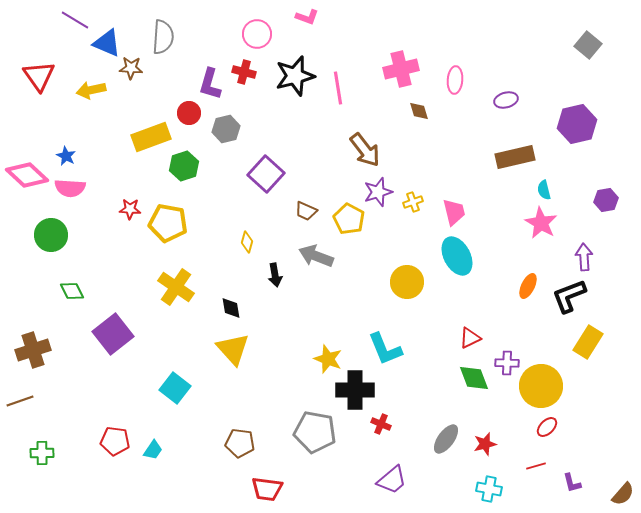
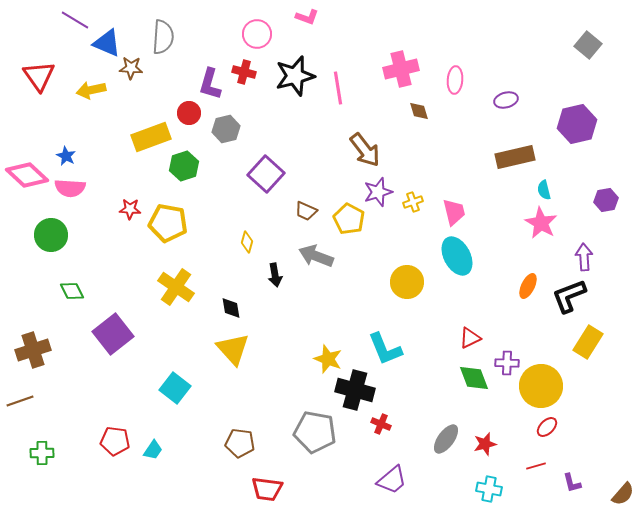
black cross at (355, 390): rotated 15 degrees clockwise
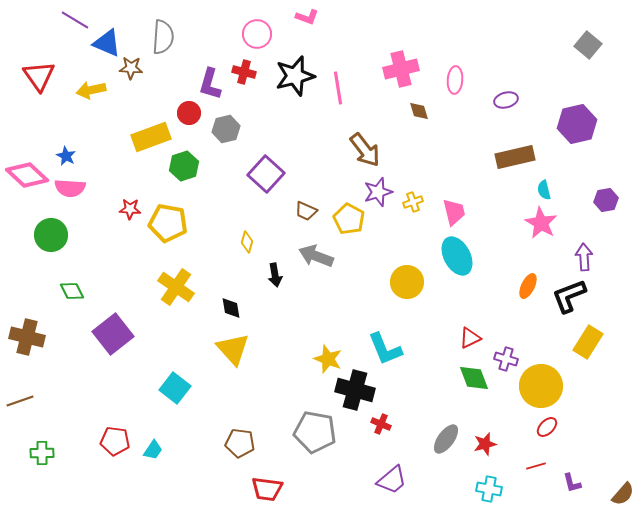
brown cross at (33, 350): moved 6 px left, 13 px up; rotated 32 degrees clockwise
purple cross at (507, 363): moved 1 px left, 4 px up; rotated 15 degrees clockwise
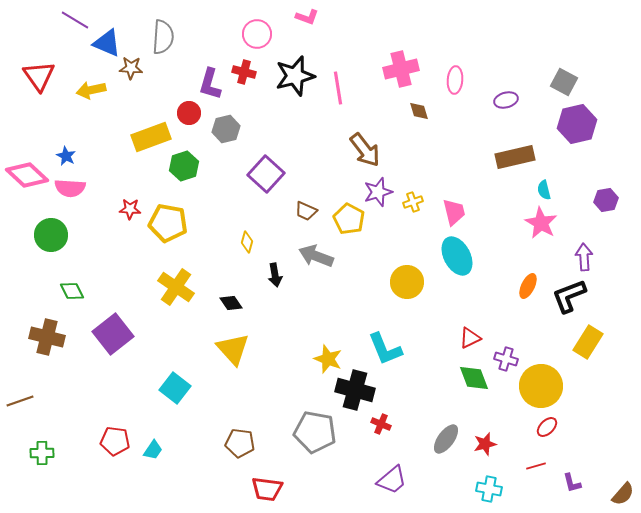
gray square at (588, 45): moved 24 px left, 37 px down; rotated 12 degrees counterclockwise
black diamond at (231, 308): moved 5 px up; rotated 25 degrees counterclockwise
brown cross at (27, 337): moved 20 px right
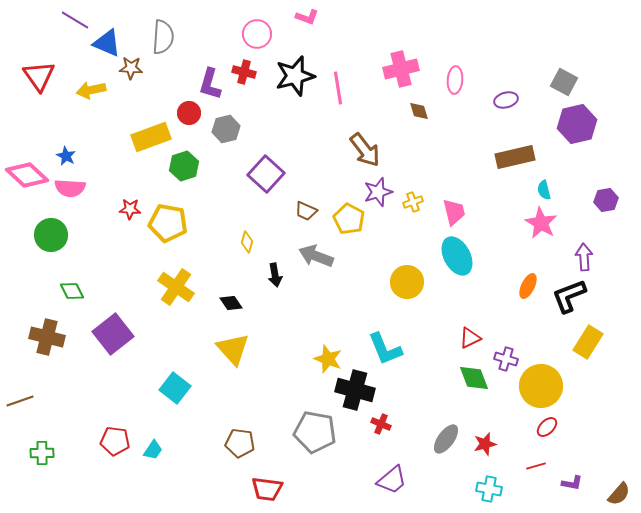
purple L-shape at (572, 483): rotated 65 degrees counterclockwise
brown semicircle at (623, 494): moved 4 px left
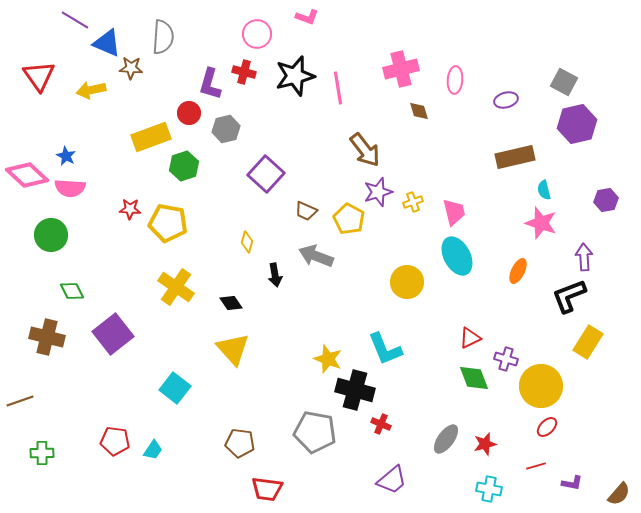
pink star at (541, 223): rotated 12 degrees counterclockwise
orange ellipse at (528, 286): moved 10 px left, 15 px up
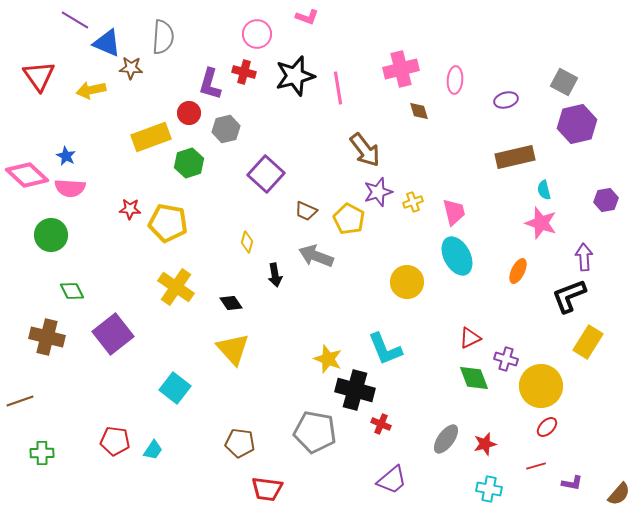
green hexagon at (184, 166): moved 5 px right, 3 px up
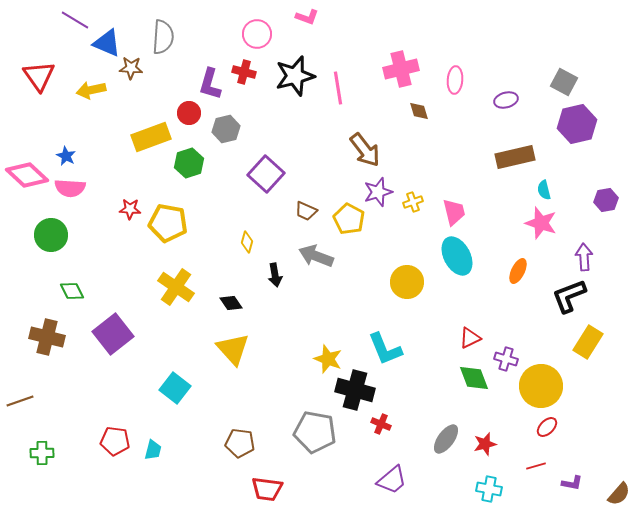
cyan trapezoid at (153, 450): rotated 20 degrees counterclockwise
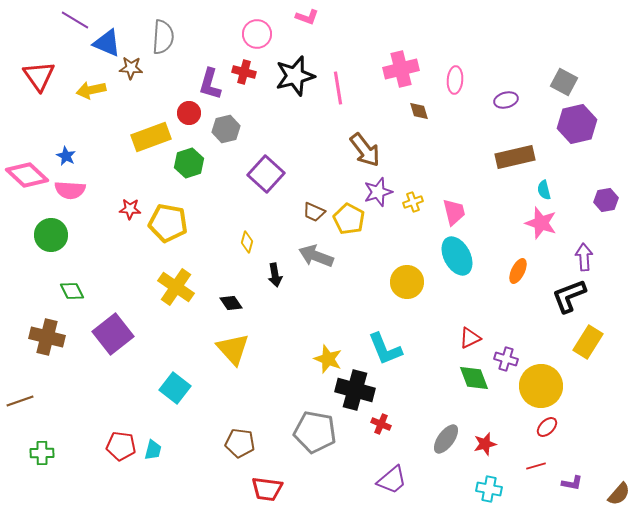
pink semicircle at (70, 188): moved 2 px down
brown trapezoid at (306, 211): moved 8 px right, 1 px down
red pentagon at (115, 441): moved 6 px right, 5 px down
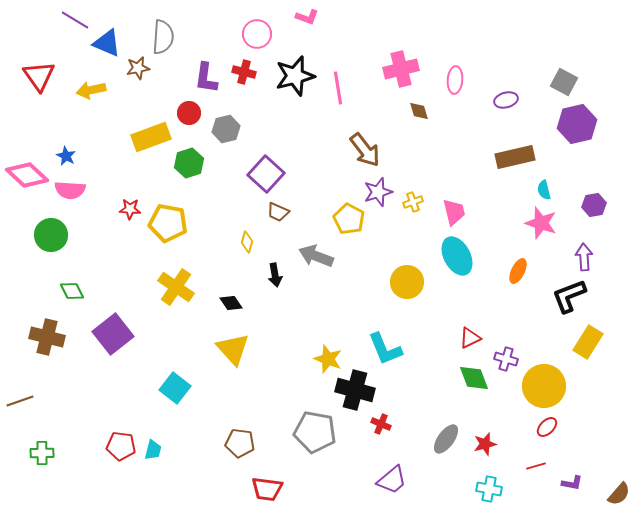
brown star at (131, 68): moved 7 px right; rotated 15 degrees counterclockwise
purple L-shape at (210, 84): moved 4 px left, 6 px up; rotated 8 degrees counterclockwise
purple hexagon at (606, 200): moved 12 px left, 5 px down
brown trapezoid at (314, 212): moved 36 px left
yellow circle at (541, 386): moved 3 px right
